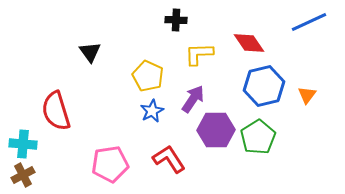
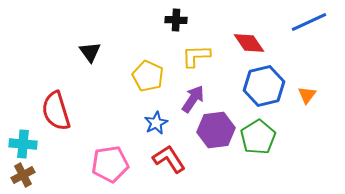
yellow L-shape: moved 3 px left, 2 px down
blue star: moved 4 px right, 12 px down
purple hexagon: rotated 6 degrees counterclockwise
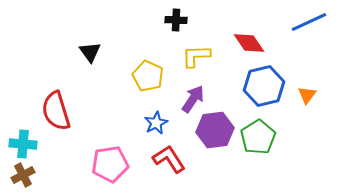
purple hexagon: moved 1 px left
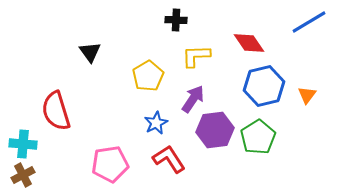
blue line: rotated 6 degrees counterclockwise
yellow pentagon: rotated 16 degrees clockwise
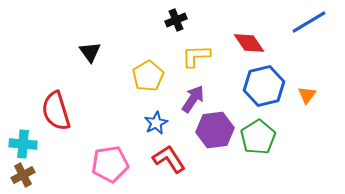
black cross: rotated 25 degrees counterclockwise
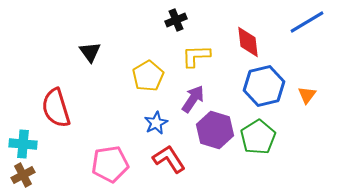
blue line: moved 2 px left
red diamond: moved 1 px left, 1 px up; rotated 28 degrees clockwise
red semicircle: moved 3 px up
purple hexagon: rotated 24 degrees clockwise
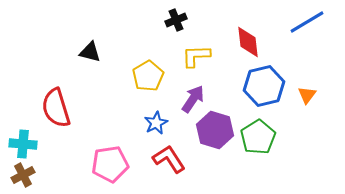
black triangle: rotated 40 degrees counterclockwise
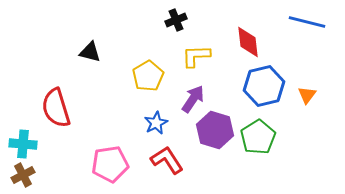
blue line: rotated 45 degrees clockwise
red L-shape: moved 2 px left, 1 px down
